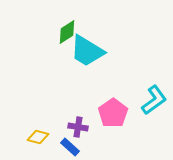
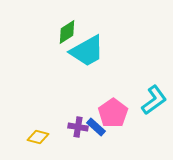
cyan trapezoid: rotated 60 degrees counterclockwise
blue rectangle: moved 26 px right, 20 px up
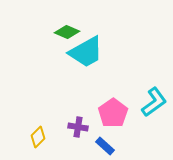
green diamond: rotated 55 degrees clockwise
cyan trapezoid: moved 1 px left, 1 px down
cyan L-shape: moved 2 px down
blue rectangle: moved 9 px right, 19 px down
yellow diamond: rotated 60 degrees counterclockwise
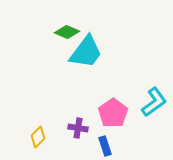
cyan trapezoid: rotated 24 degrees counterclockwise
purple cross: moved 1 px down
blue rectangle: rotated 30 degrees clockwise
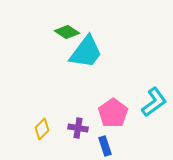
green diamond: rotated 10 degrees clockwise
yellow diamond: moved 4 px right, 8 px up
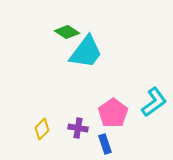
blue rectangle: moved 2 px up
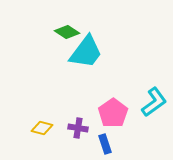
yellow diamond: moved 1 px up; rotated 60 degrees clockwise
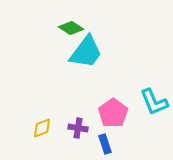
green diamond: moved 4 px right, 4 px up
cyan L-shape: rotated 104 degrees clockwise
yellow diamond: rotated 35 degrees counterclockwise
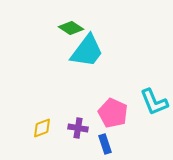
cyan trapezoid: moved 1 px right, 1 px up
pink pentagon: rotated 12 degrees counterclockwise
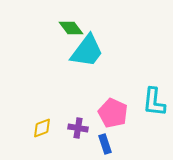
green diamond: rotated 20 degrees clockwise
cyan L-shape: rotated 28 degrees clockwise
